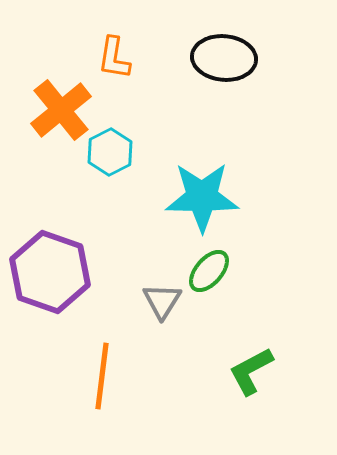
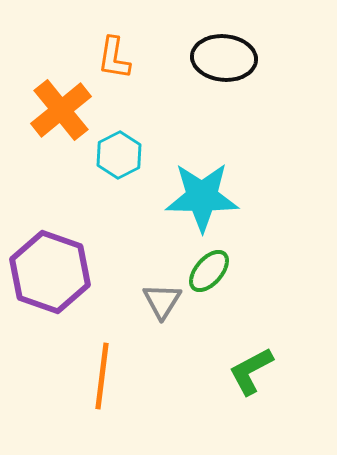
cyan hexagon: moved 9 px right, 3 px down
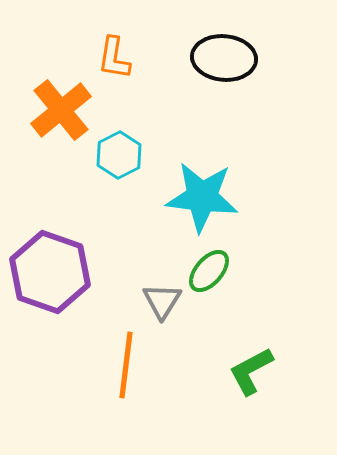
cyan star: rotated 6 degrees clockwise
orange line: moved 24 px right, 11 px up
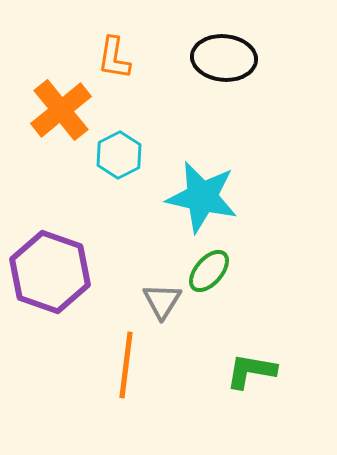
cyan star: rotated 6 degrees clockwise
green L-shape: rotated 38 degrees clockwise
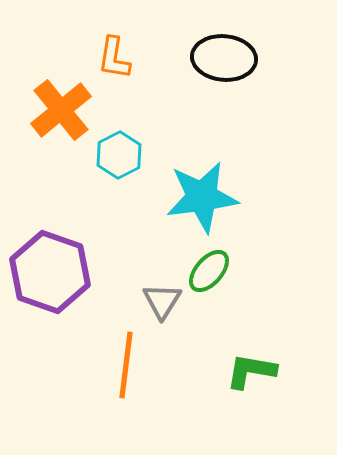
cyan star: rotated 20 degrees counterclockwise
